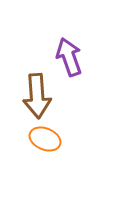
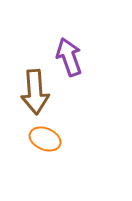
brown arrow: moved 2 px left, 4 px up
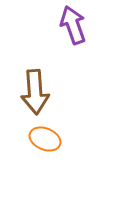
purple arrow: moved 4 px right, 32 px up
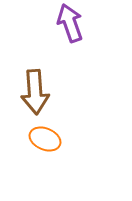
purple arrow: moved 3 px left, 2 px up
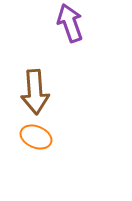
orange ellipse: moved 9 px left, 2 px up
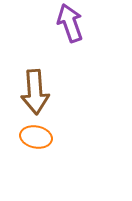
orange ellipse: rotated 12 degrees counterclockwise
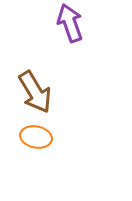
brown arrow: rotated 27 degrees counterclockwise
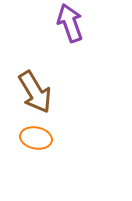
orange ellipse: moved 1 px down
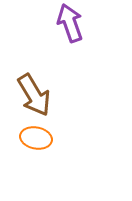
brown arrow: moved 1 px left, 3 px down
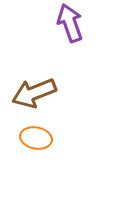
brown arrow: moved 2 px up; rotated 99 degrees clockwise
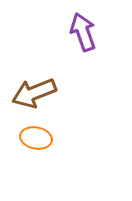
purple arrow: moved 13 px right, 9 px down
